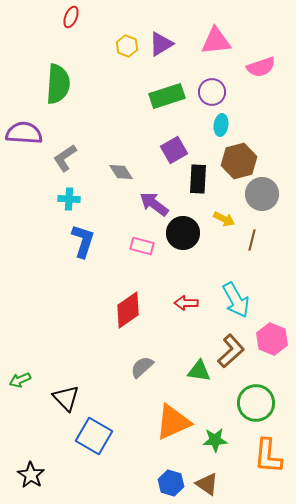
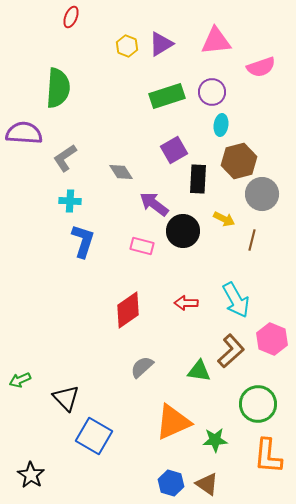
green semicircle: moved 4 px down
cyan cross: moved 1 px right, 2 px down
black circle: moved 2 px up
green circle: moved 2 px right, 1 px down
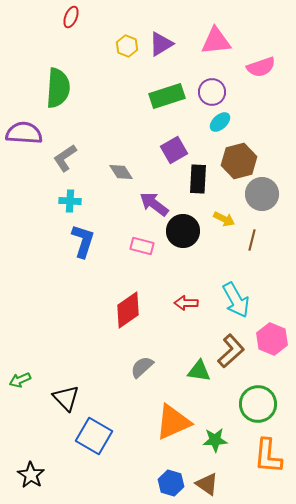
cyan ellipse: moved 1 px left, 3 px up; rotated 40 degrees clockwise
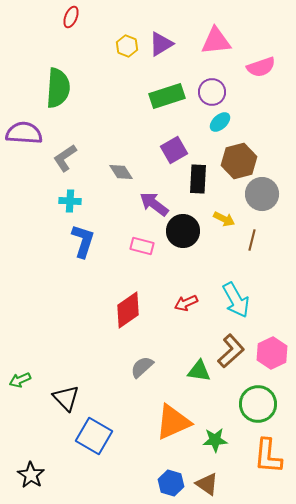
red arrow: rotated 25 degrees counterclockwise
pink hexagon: moved 14 px down; rotated 12 degrees clockwise
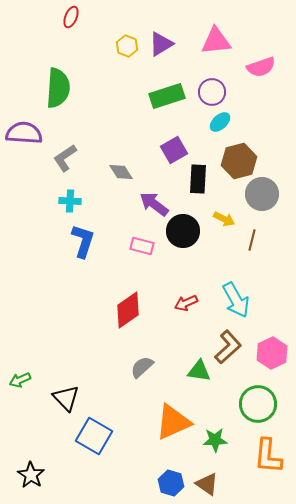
brown L-shape: moved 3 px left, 4 px up
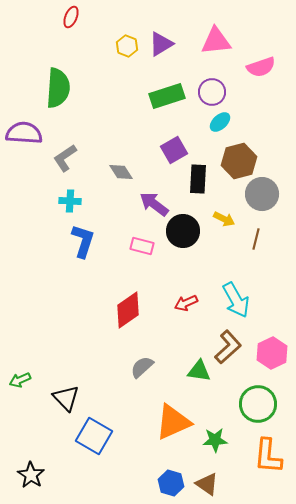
brown line: moved 4 px right, 1 px up
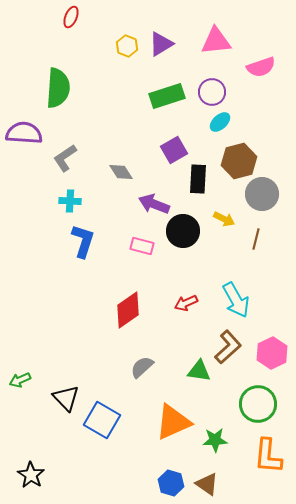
purple arrow: rotated 16 degrees counterclockwise
blue square: moved 8 px right, 16 px up
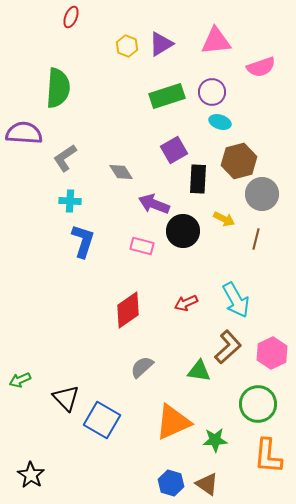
cyan ellipse: rotated 60 degrees clockwise
